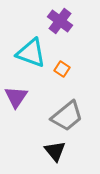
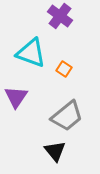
purple cross: moved 5 px up
orange square: moved 2 px right
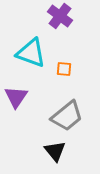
orange square: rotated 28 degrees counterclockwise
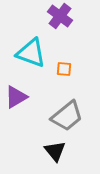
purple triangle: rotated 25 degrees clockwise
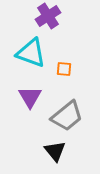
purple cross: moved 12 px left; rotated 20 degrees clockwise
purple triangle: moved 14 px right; rotated 30 degrees counterclockwise
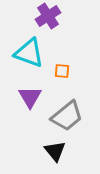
cyan triangle: moved 2 px left
orange square: moved 2 px left, 2 px down
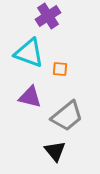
orange square: moved 2 px left, 2 px up
purple triangle: rotated 45 degrees counterclockwise
